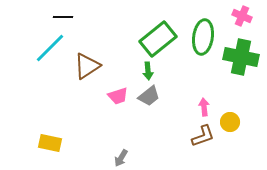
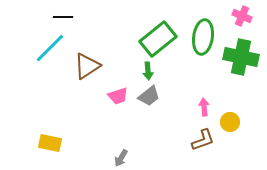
brown L-shape: moved 4 px down
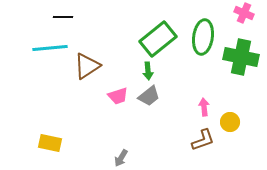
pink cross: moved 2 px right, 3 px up
cyan line: rotated 40 degrees clockwise
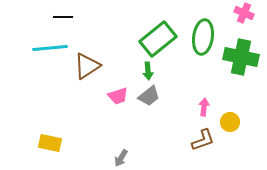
pink arrow: rotated 12 degrees clockwise
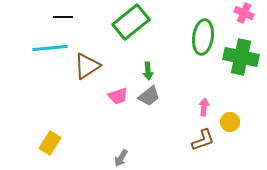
green rectangle: moved 27 px left, 17 px up
yellow rectangle: rotated 70 degrees counterclockwise
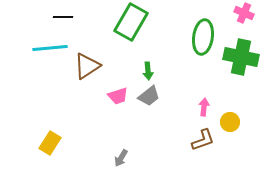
green rectangle: rotated 21 degrees counterclockwise
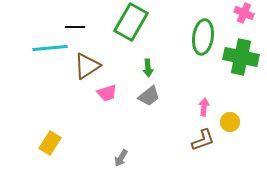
black line: moved 12 px right, 10 px down
green arrow: moved 3 px up
pink trapezoid: moved 11 px left, 3 px up
